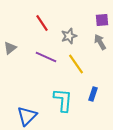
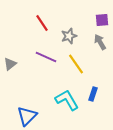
gray triangle: moved 16 px down
cyan L-shape: moved 4 px right; rotated 35 degrees counterclockwise
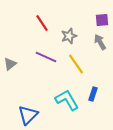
blue triangle: moved 1 px right, 1 px up
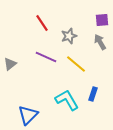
yellow line: rotated 15 degrees counterclockwise
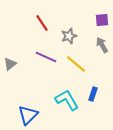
gray arrow: moved 2 px right, 3 px down
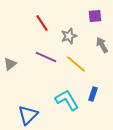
purple square: moved 7 px left, 4 px up
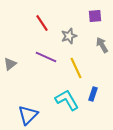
yellow line: moved 4 px down; rotated 25 degrees clockwise
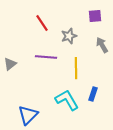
purple line: rotated 20 degrees counterclockwise
yellow line: rotated 25 degrees clockwise
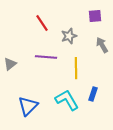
blue triangle: moved 9 px up
